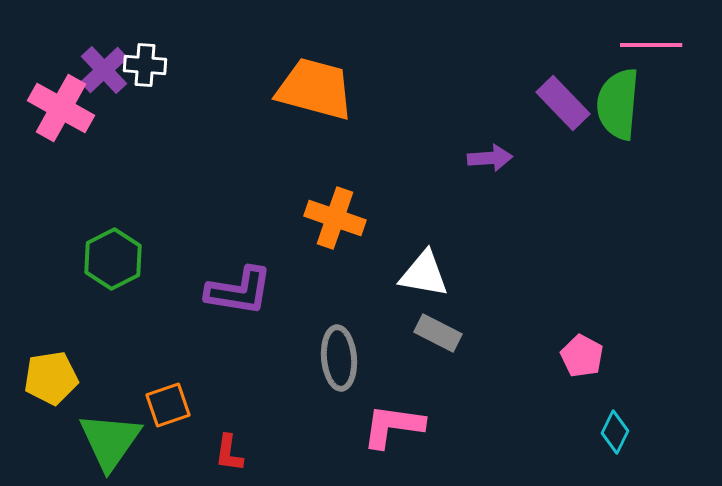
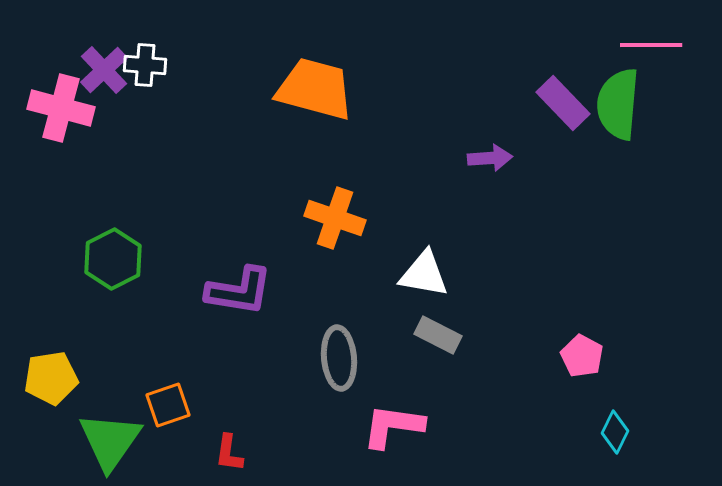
pink cross: rotated 14 degrees counterclockwise
gray rectangle: moved 2 px down
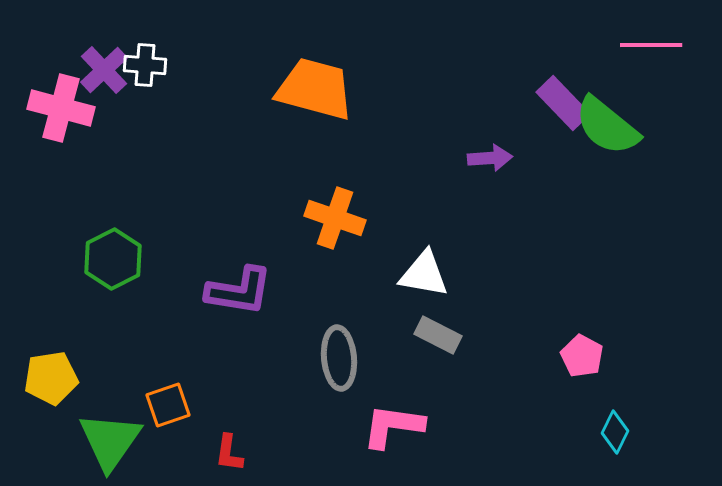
green semicircle: moved 11 px left, 22 px down; rotated 56 degrees counterclockwise
